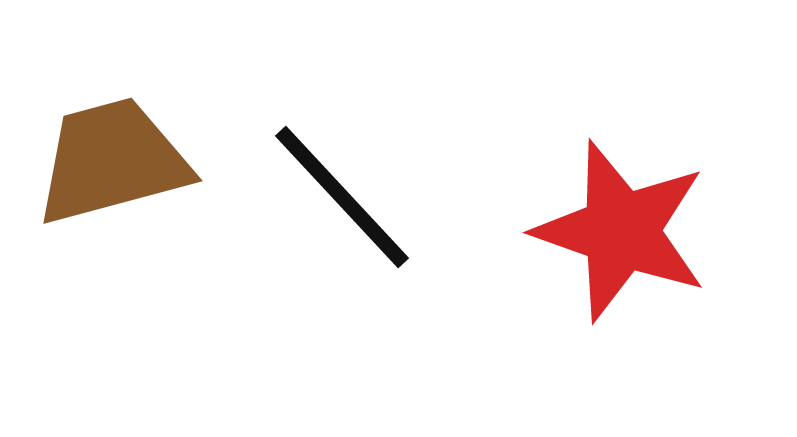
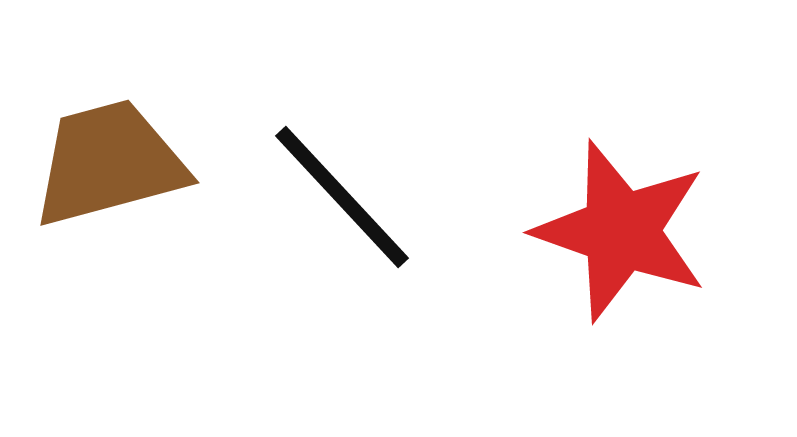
brown trapezoid: moved 3 px left, 2 px down
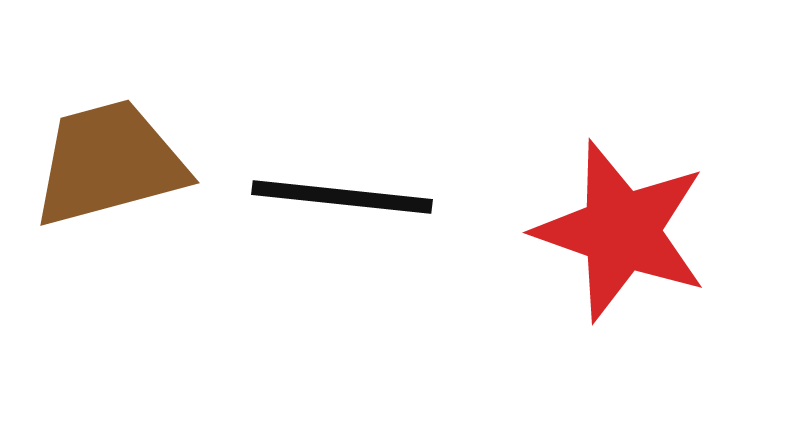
black line: rotated 41 degrees counterclockwise
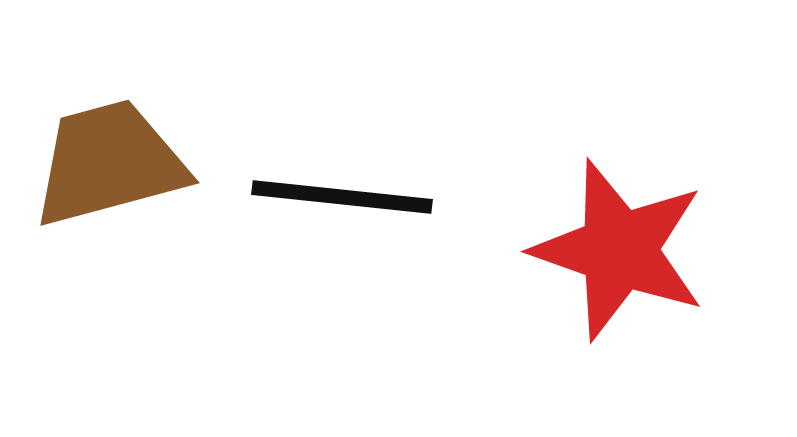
red star: moved 2 px left, 19 px down
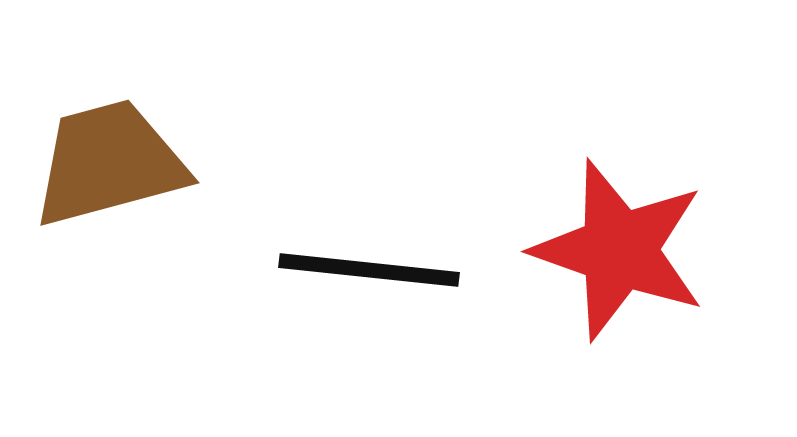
black line: moved 27 px right, 73 px down
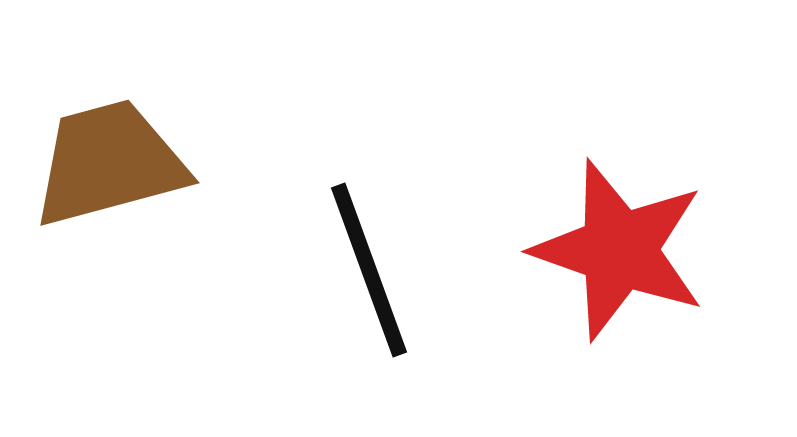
black line: rotated 64 degrees clockwise
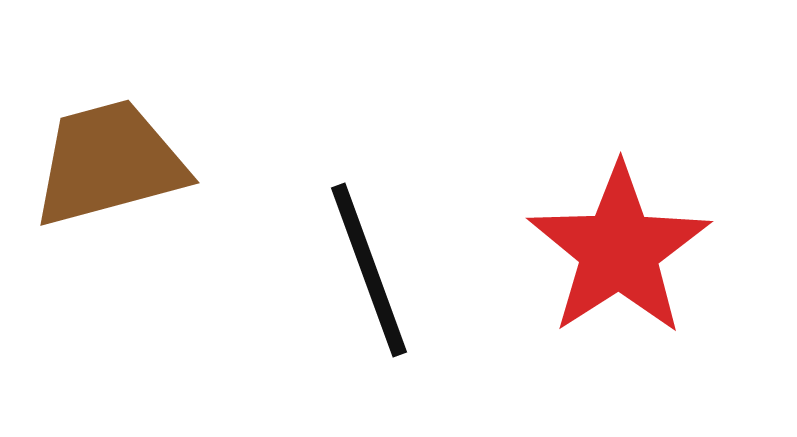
red star: rotated 20 degrees clockwise
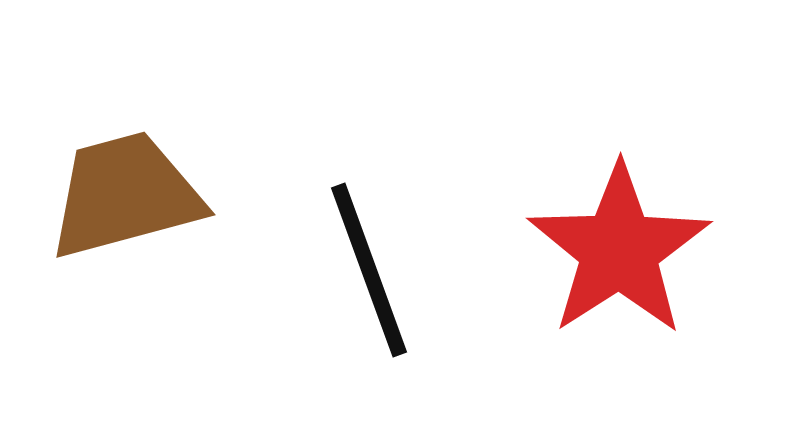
brown trapezoid: moved 16 px right, 32 px down
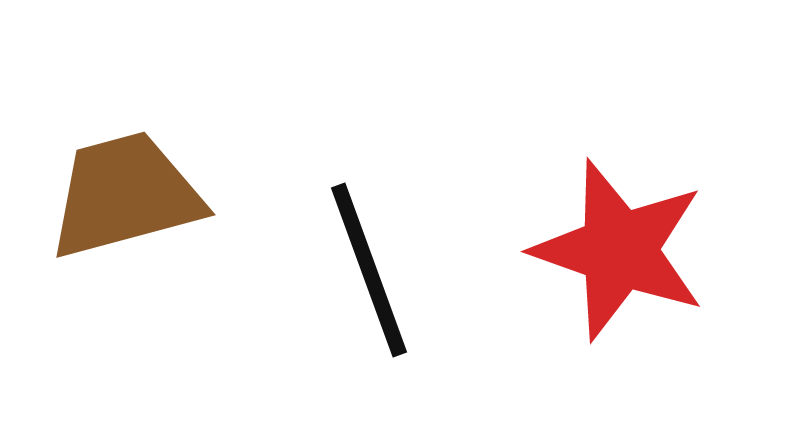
red star: rotated 20 degrees counterclockwise
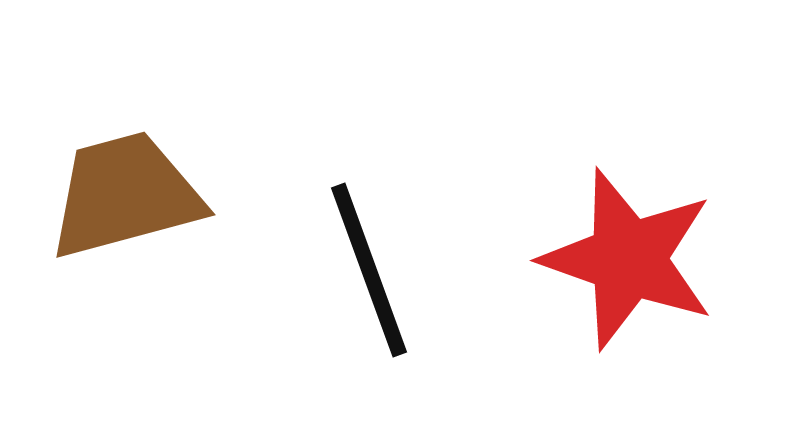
red star: moved 9 px right, 9 px down
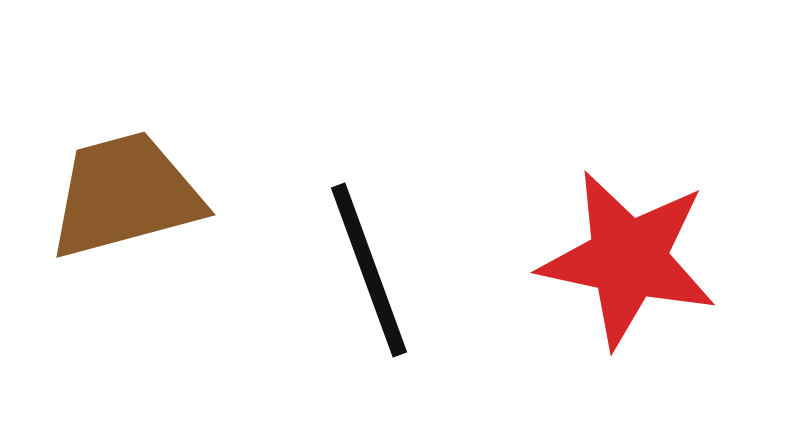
red star: rotated 7 degrees counterclockwise
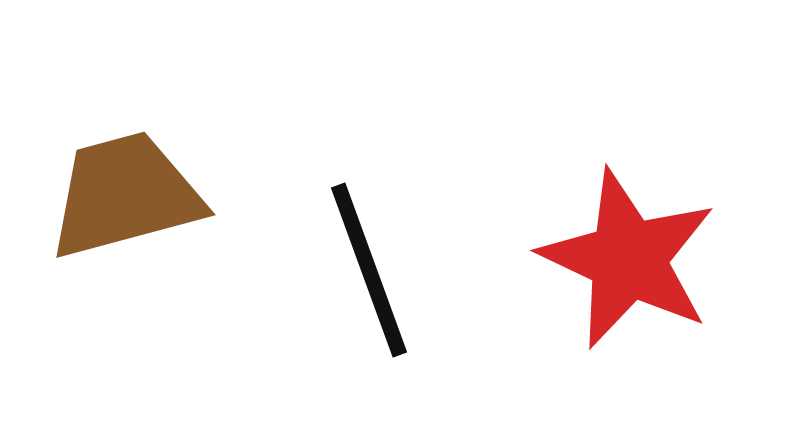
red star: rotated 13 degrees clockwise
